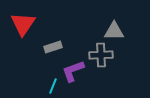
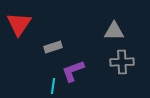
red triangle: moved 4 px left
gray cross: moved 21 px right, 7 px down
cyan line: rotated 14 degrees counterclockwise
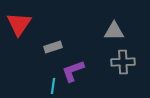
gray cross: moved 1 px right
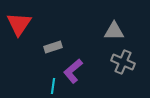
gray cross: rotated 25 degrees clockwise
purple L-shape: rotated 20 degrees counterclockwise
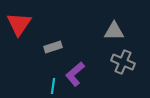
purple L-shape: moved 2 px right, 3 px down
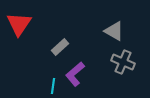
gray triangle: rotated 30 degrees clockwise
gray rectangle: moved 7 px right; rotated 24 degrees counterclockwise
